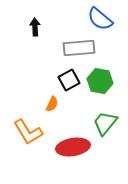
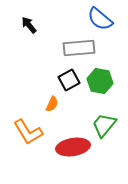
black arrow: moved 6 px left, 2 px up; rotated 36 degrees counterclockwise
green trapezoid: moved 1 px left, 2 px down
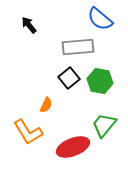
gray rectangle: moved 1 px left, 1 px up
black square: moved 2 px up; rotated 10 degrees counterclockwise
orange semicircle: moved 6 px left, 1 px down
red ellipse: rotated 12 degrees counterclockwise
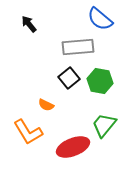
black arrow: moved 1 px up
orange semicircle: rotated 91 degrees clockwise
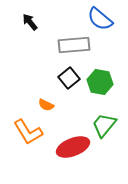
black arrow: moved 1 px right, 2 px up
gray rectangle: moved 4 px left, 2 px up
green hexagon: moved 1 px down
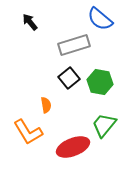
gray rectangle: rotated 12 degrees counterclockwise
orange semicircle: rotated 126 degrees counterclockwise
